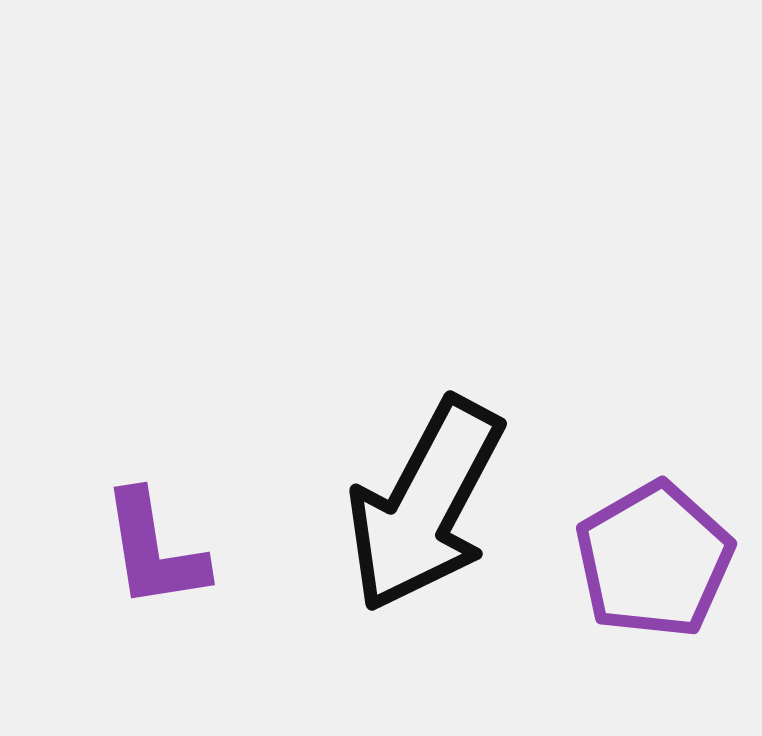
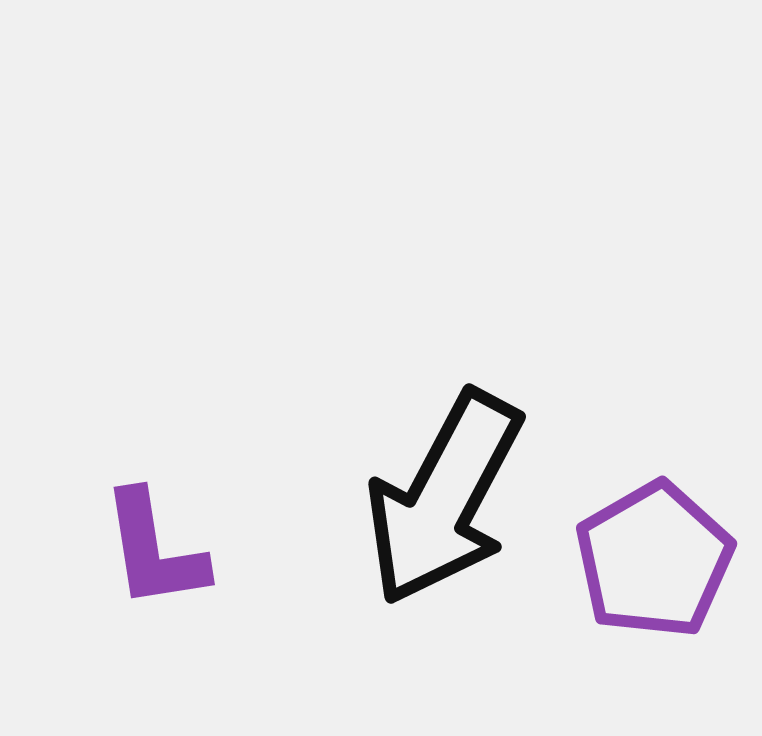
black arrow: moved 19 px right, 7 px up
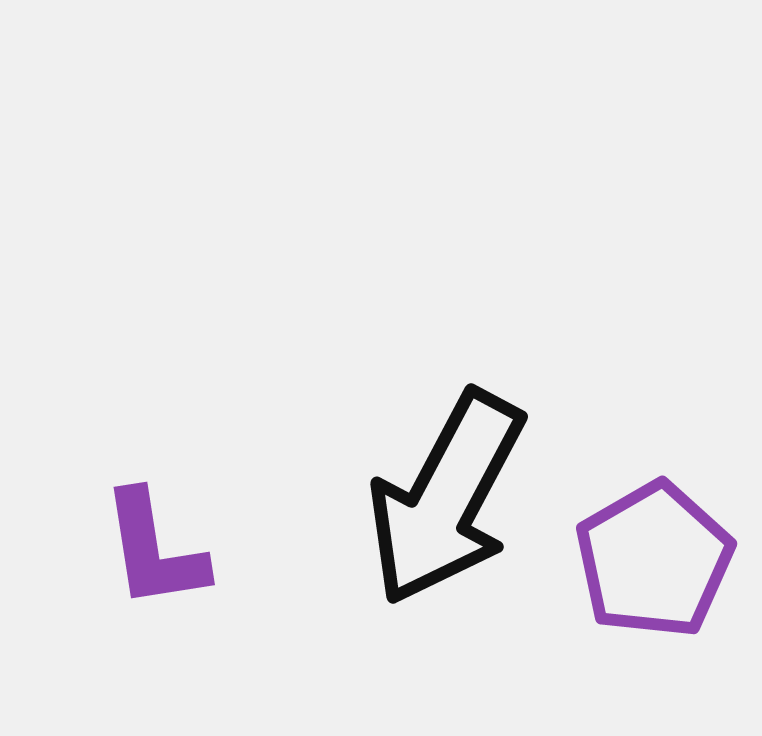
black arrow: moved 2 px right
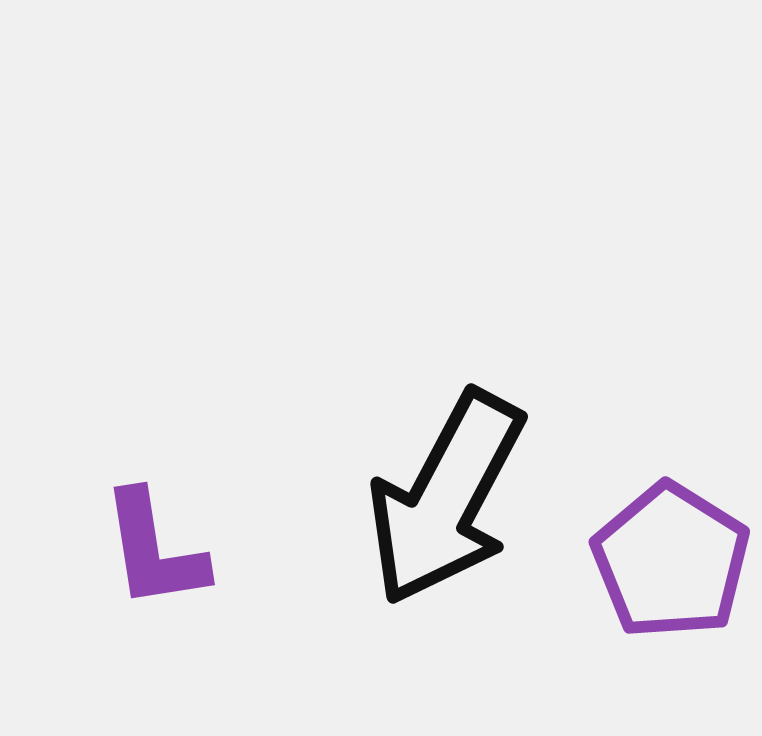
purple pentagon: moved 17 px right, 1 px down; rotated 10 degrees counterclockwise
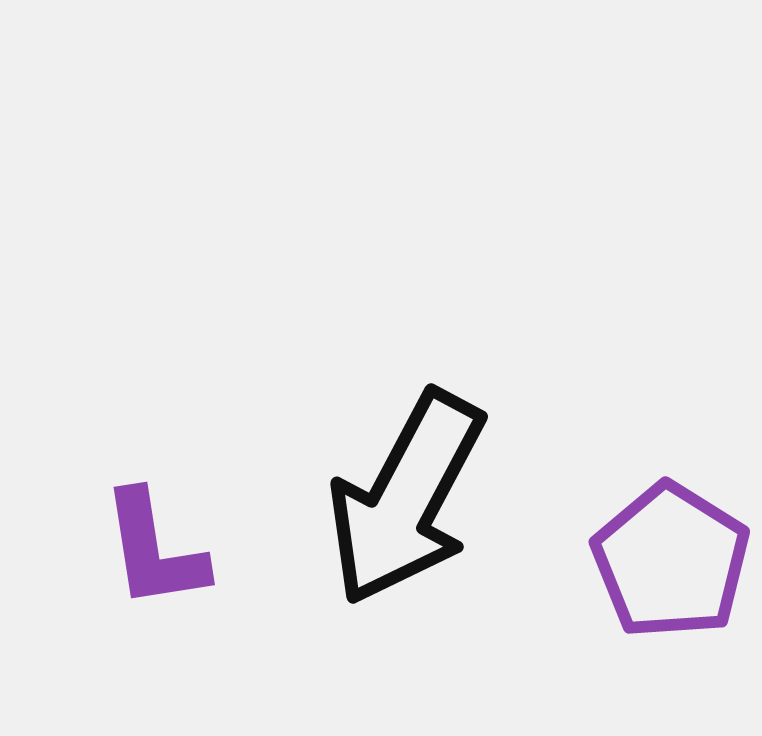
black arrow: moved 40 px left
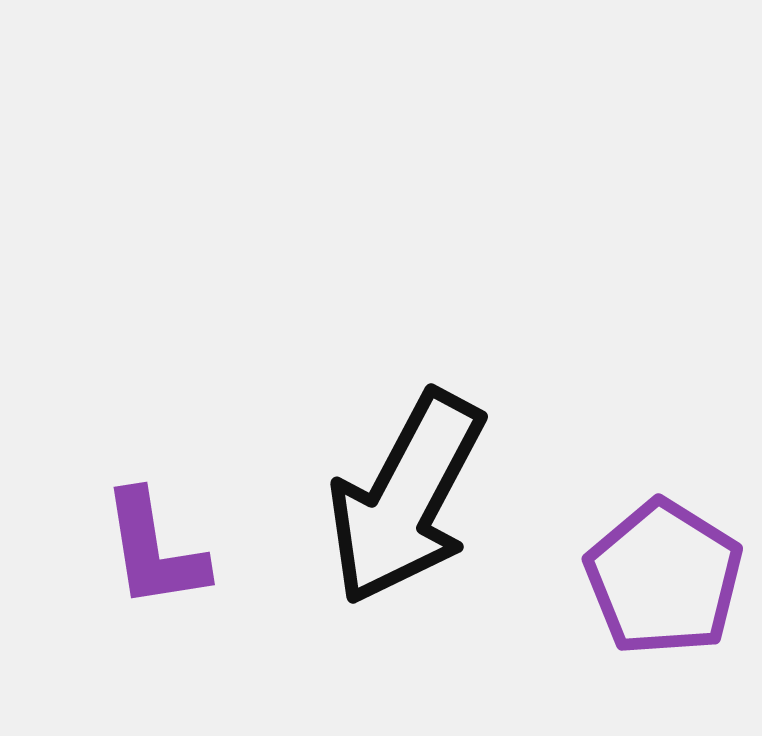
purple pentagon: moved 7 px left, 17 px down
